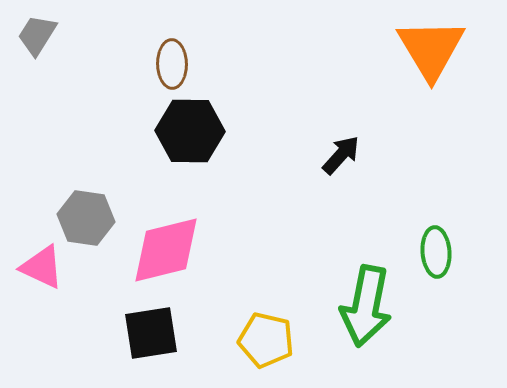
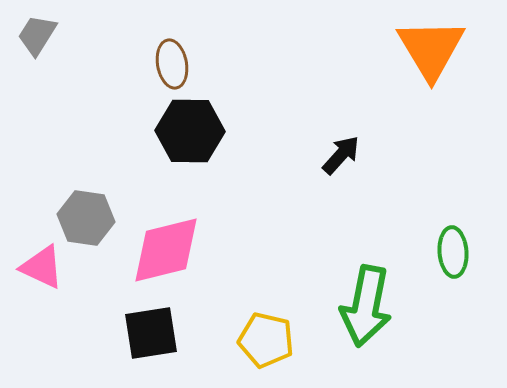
brown ellipse: rotated 9 degrees counterclockwise
green ellipse: moved 17 px right
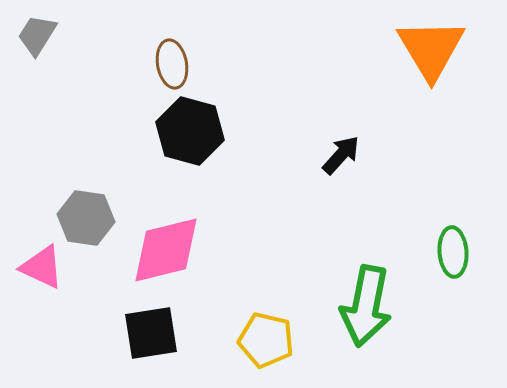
black hexagon: rotated 14 degrees clockwise
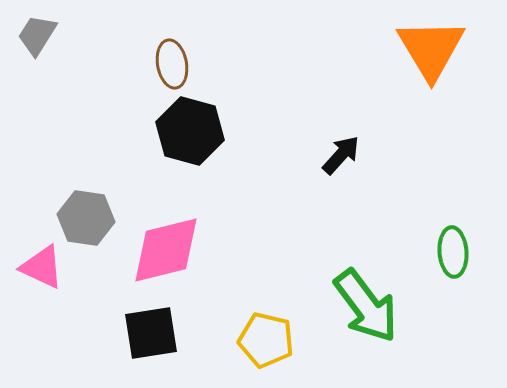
green arrow: rotated 48 degrees counterclockwise
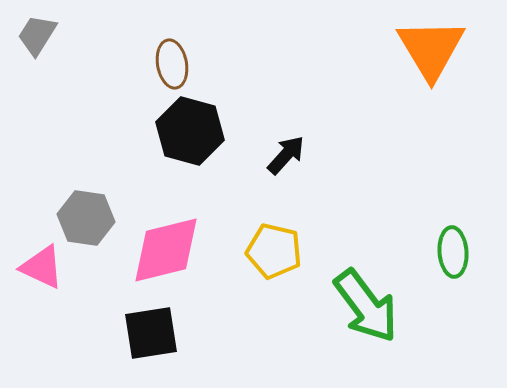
black arrow: moved 55 px left
yellow pentagon: moved 8 px right, 89 px up
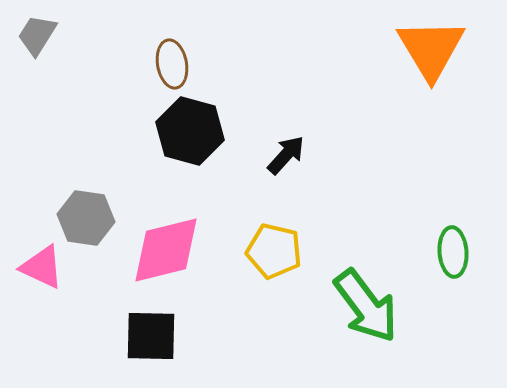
black square: moved 3 px down; rotated 10 degrees clockwise
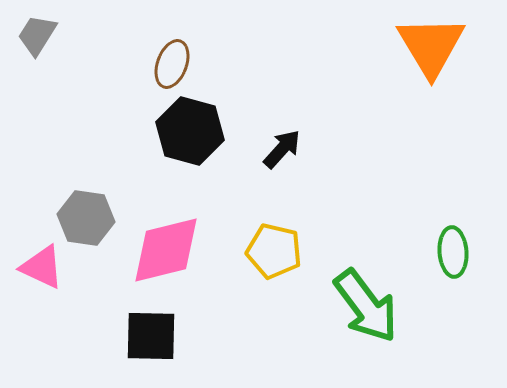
orange triangle: moved 3 px up
brown ellipse: rotated 30 degrees clockwise
black arrow: moved 4 px left, 6 px up
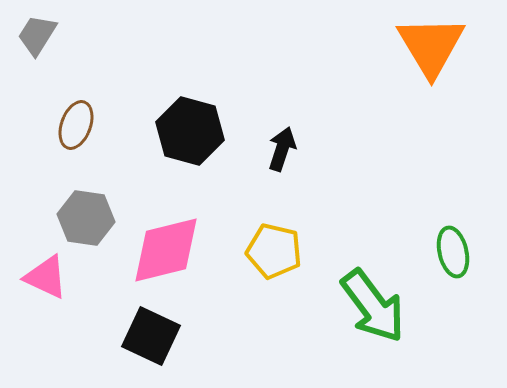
brown ellipse: moved 96 px left, 61 px down
black arrow: rotated 24 degrees counterclockwise
green ellipse: rotated 9 degrees counterclockwise
pink triangle: moved 4 px right, 10 px down
green arrow: moved 7 px right
black square: rotated 24 degrees clockwise
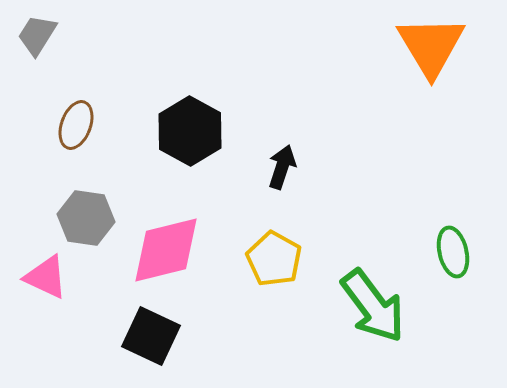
black hexagon: rotated 14 degrees clockwise
black arrow: moved 18 px down
yellow pentagon: moved 8 px down; rotated 16 degrees clockwise
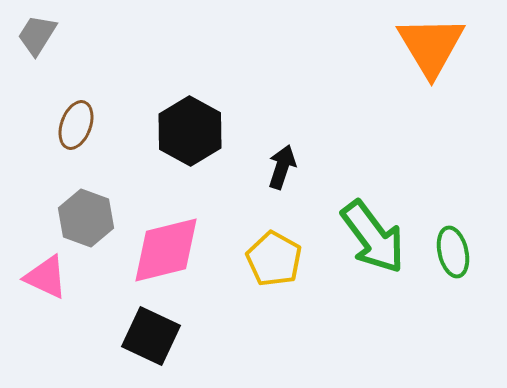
gray hexagon: rotated 12 degrees clockwise
green arrow: moved 69 px up
